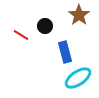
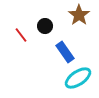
red line: rotated 21 degrees clockwise
blue rectangle: rotated 20 degrees counterclockwise
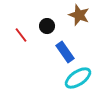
brown star: rotated 15 degrees counterclockwise
black circle: moved 2 px right
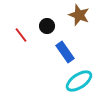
cyan ellipse: moved 1 px right, 3 px down
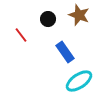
black circle: moved 1 px right, 7 px up
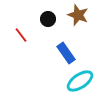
brown star: moved 1 px left
blue rectangle: moved 1 px right, 1 px down
cyan ellipse: moved 1 px right
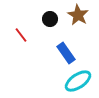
brown star: rotated 10 degrees clockwise
black circle: moved 2 px right
cyan ellipse: moved 2 px left
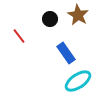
red line: moved 2 px left, 1 px down
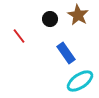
cyan ellipse: moved 2 px right
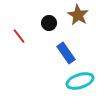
black circle: moved 1 px left, 4 px down
cyan ellipse: rotated 16 degrees clockwise
